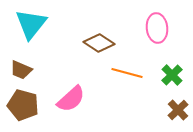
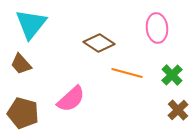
brown trapezoid: moved 6 px up; rotated 25 degrees clockwise
brown pentagon: moved 8 px down
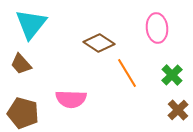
orange line: rotated 44 degrees clockwise
pink semicircle: rotated 44 degrees clockwise
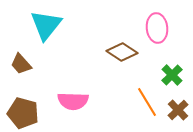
cyan triangle: moved 15 px right, 1 px down
brown diamond: moved 23 px right, 9 px down
orange line: moved 20 px right, 29 px down
pink semicircle: moved 2 px right, 2 px down
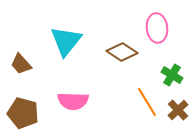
cyan triangle: moved 20 px right, 16 px down
green cross: rotated 15 degrees counterclockwise
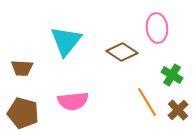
brown trapezoid: moved 1 px right, 4 px down; rotated 45 degrees counterclockwise
pink semicircle: rotated 8 degrees counterclockwise
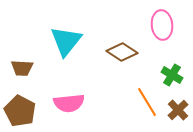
pink ellipse: moved 5 px right, 3 px up
pink semicircle: moved 4 px left, 2 px down
brown pentagon: moved 3 px left, 2 px up; rotated 12 degrees clockwise
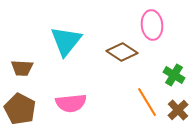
pink ellipse: moved 10 px left
green cross: moved 2 px right
pink semicircle: moved 2 px right
brown pentagon: moved 2 px up
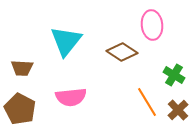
pink semicircle: moved 6 px up
